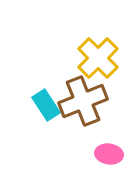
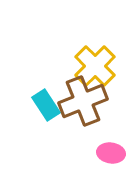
yellow cross: moved 3 px left, 8 px down
pink ellipse: moved 2 px right, 1 px up
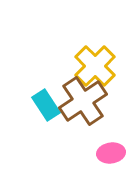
brown cross: rotated 12 degrees counterclockwise
pink ellipse: rotated 16 degrees counterclockwise
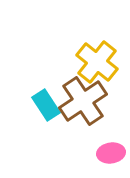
yellow cross: moved 2 px right, 4 px up; rotated 6 degrees counterclockwise
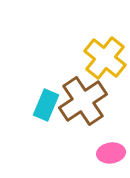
yellow cross: moved 8 px right, 4 px up
cyan rectangle: rotated 56 degrees clockwise
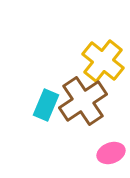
yellow cross: moved 2 px left, 3 px down
pink ellipse: rotated 12 degrees counterclockwise
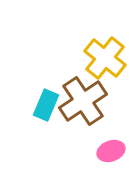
yellow cross: moved 2 px right, 3 px up
pink ellipse: moved 2 px up
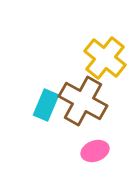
brown cross: rotated 27 degrees counterclockwise
pink ellipse: moved 16 px left
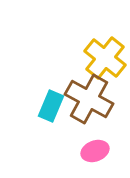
brown cross: moved 6 px right, 2 px up
cyan rectangle: moved 5 px right, 1 px down
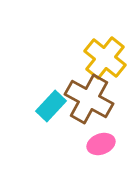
cyan rectangle: rotated 20 degrees clockwise
pink ellipse: moved 6 px right, 7 px up
